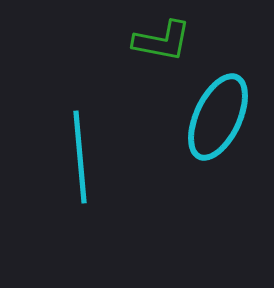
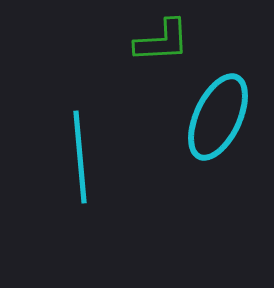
green L-shape: rotated 14 degrees counterclockwise
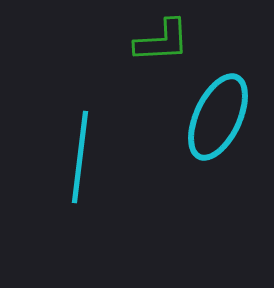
cyan line: rotated 12 degrees clockwise
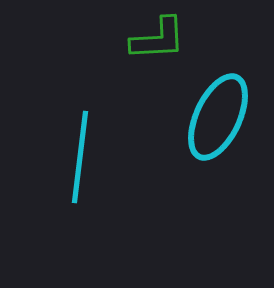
green L-shape: moved 4 px left, 2 px up
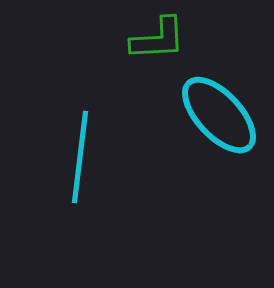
cyan ellipse: moved 1 px right, 2 px up; rotated 68 degrees counterclockwise
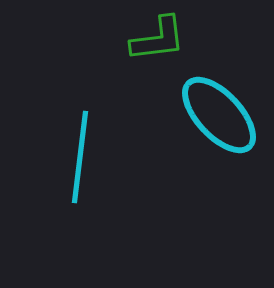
green L-shape: rotated 4 degrees counterclockwise
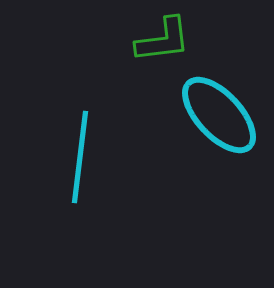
green L-shape: moved 5 px right, 1 px down
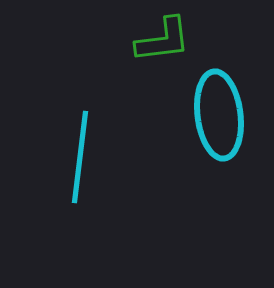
cyan ellipse: rotated 36 degrees clockwise
